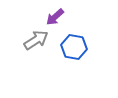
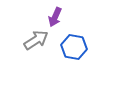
purple arrow: rotated 24 degrees counterclockwise
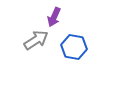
purple arrow: moved 1 px left
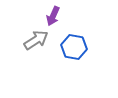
purple arrow: moved 1 px left, 1 px up
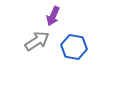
gray arrow: moved 1 px right, 1 px down
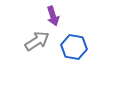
purple arrow: rotated 42 degrees counterclockwise
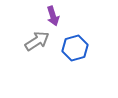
blue hexagon: moved 1 px right, 1 px down; rotated 25 degrees counterclockwise
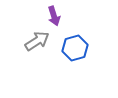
purple arrow: moved 1 px right
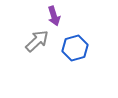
gray arrow: rotated 10 degrees counterclockwise
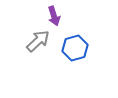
gray arrow: moved 1 px right
